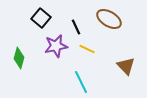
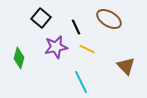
purple star: moved 1 px down
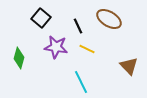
black line: moved 2 px right, 1 px up
purple star: rotated 20 degrees clockwise
brown triangle: moved 3 px right
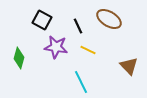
black square: moved 1 px right, 2 px down; rotated 12 degrees counterclockwise
yellow line: moved 1 px right, 1 px down
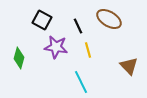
yellow line: rotated 49 degrees clockwise
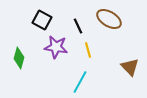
brown triangle: moved 1 px right, 1 px down
cyan line: moved 1 px left; rotated 55 degrees clockwise
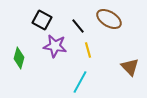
black line: rotated 14 degrees counterclockwise
purple star: moved 1 px left, 1 px up
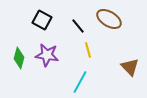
purple star: moved 8 px left, 9 px down
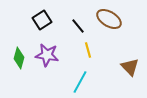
black square: rotated 30 degrees clockwise
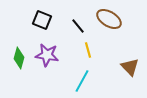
black square: rotated 36 degrees counterclockwise
cyan line: moved 2 px right, 1 px up
